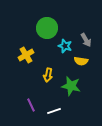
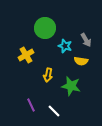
green circle: moved 2 px left
white line: rotated 64 degrees clockwise
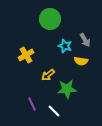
green circle: moved 5 px right, 9 px up
gray arrow: moved 1 px left
yellow arrow: rotated 40 degrees clockwise
green star: moved 4 px left, 3 px down; rotated 18 degrees counterclockwise
purple line: moved 1 px right, 1 px up
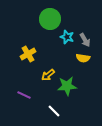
cyan star: moved 2 px right, 9 px up
yellow cross: moved 2 px right, 1 px up
yellow semicircle: moved 2 px right, 3 px up
green star: moved 3 px up
purple line: moved 8 px left, 9 px up; rotated 40 degrees counterclockwise
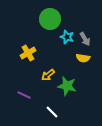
gray arrow: moved 1 px up
yellow cross: moved 1 px up
green star: rotated 18 degrees clockwise
white line: moved 2 px left, 1 px down
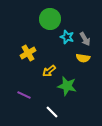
yellow arrow: moved 1 px right, 4 px up
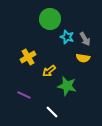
yellow cross: moved 4 px down
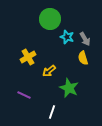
yellow semicircle: rotated 64 degrees clockwise
green star: moved 2 px right, 2 px down; rotated 12 degrees clockwise
white line: rotated 64 degrees clockwise
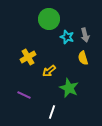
green circle: moved 1 px left
gray arrow: moved 4 px up; rotated 16 degrees clockwise
